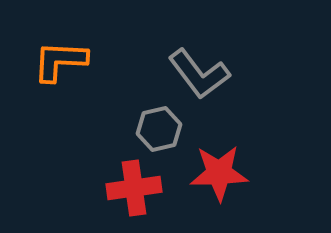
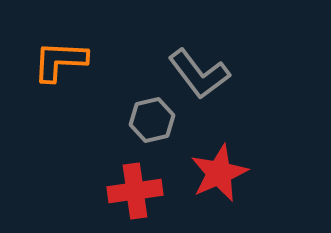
gray hexagon: moved 7 px left, 9 px up
red star: rotated 22 degrees counterclockwise
red cross: moved 1 px right, 3 px down
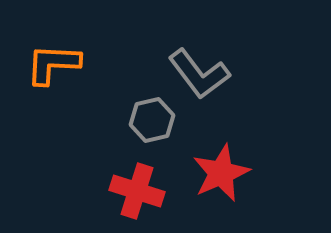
orange L-shape: moved 7 px left, 3 px down
red star: moved 2 px right
red cross: moved 2 px right; rotated 26 degrees clockwise
